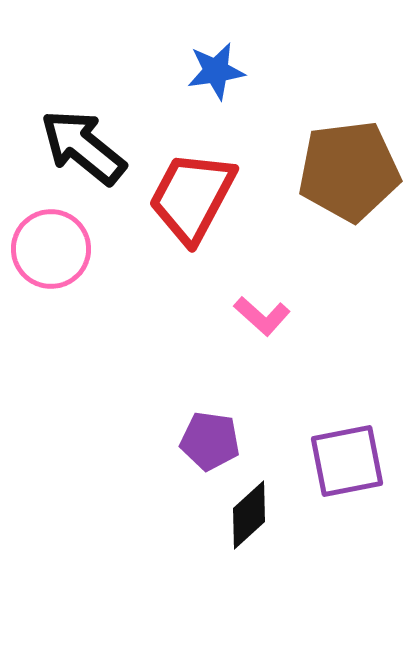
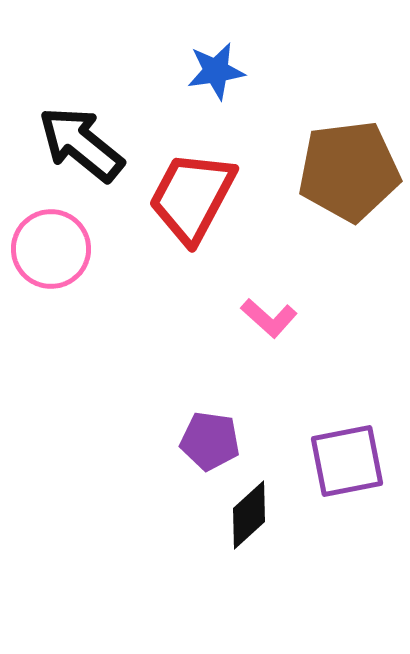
black arrow: moved 2 px left, 3 px up
pink L-shape: moved 7 px right, 2 px down
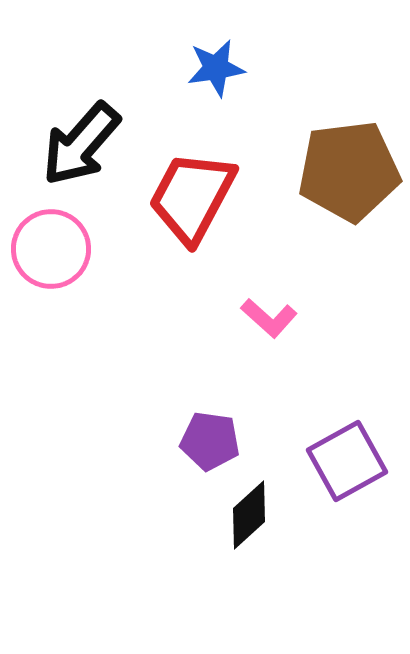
blue star: moved 3 px up
black arrow: rotated 88 degrees counterclockwise
purple square: rotated 18 degrees counterclockwise
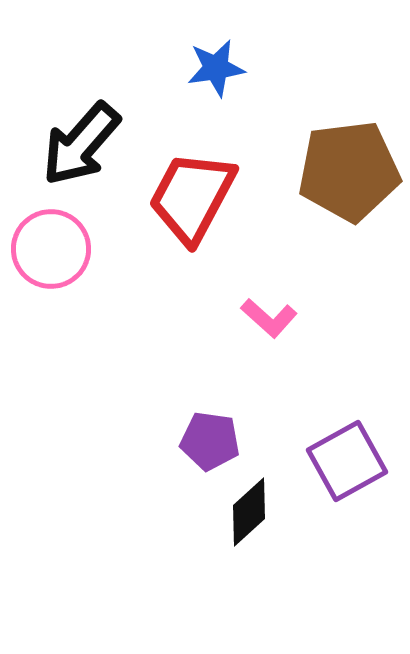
black diamond: moved 3 px up
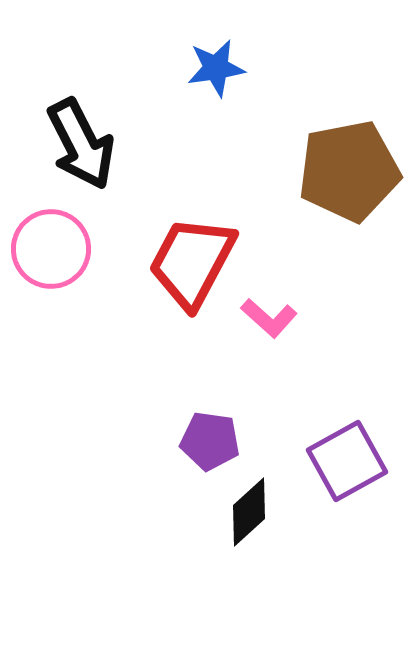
black arrow: rotated 68 degrees counterclockwise
brown pentagon: rotated 4 degrees counterclockwise
red trapezoid: moved 65 px down
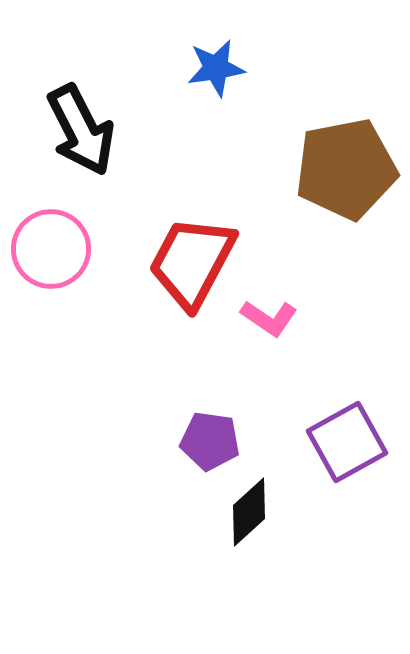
black arrow: moved 14 px up
brown pentagon: moved 3 px left, 2 px up
pink L-shape: rotated 8 degrees counterclockwise
purple square: moved 19 px up
